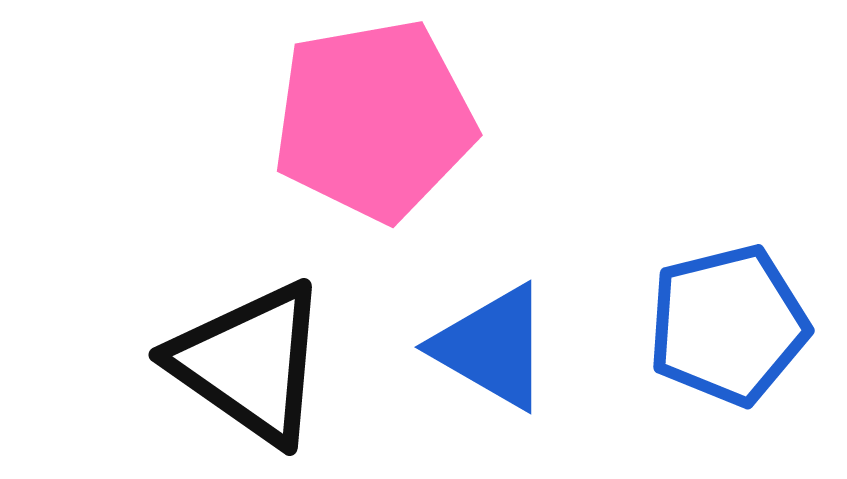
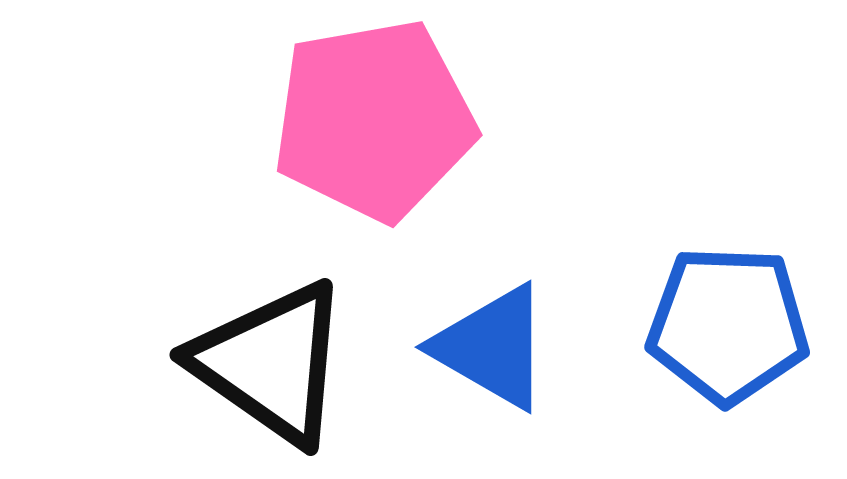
blue pentagon: rotated 16 degrees clockwise
black triangle: moved 21 px right
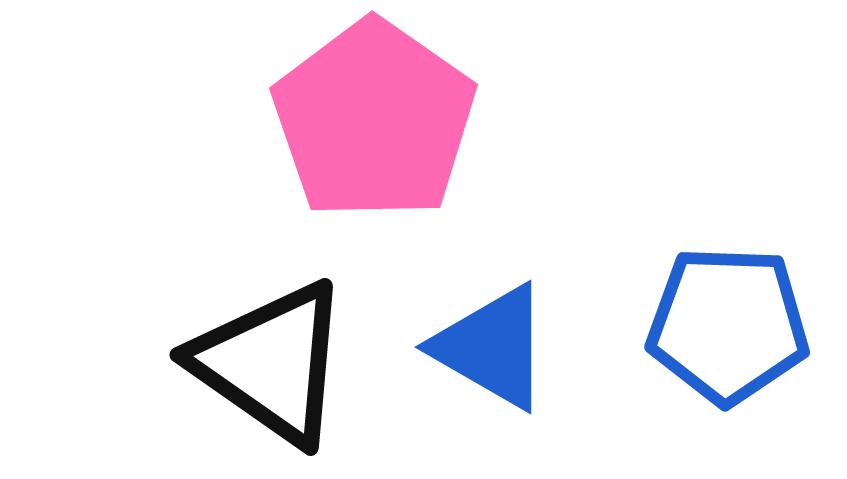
pink pentagon: rotated 27 degrees counterclockwise
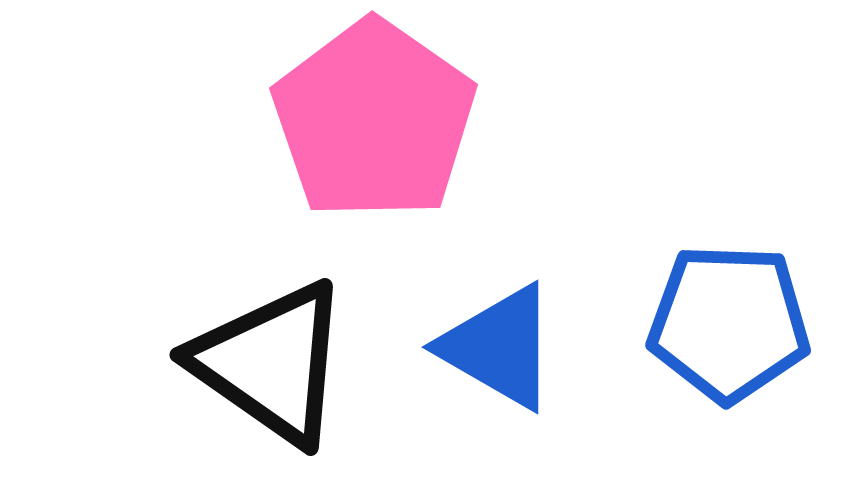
blue pentagon: moved 1 px right, 2 px up
blue triangle: moved 7 px right
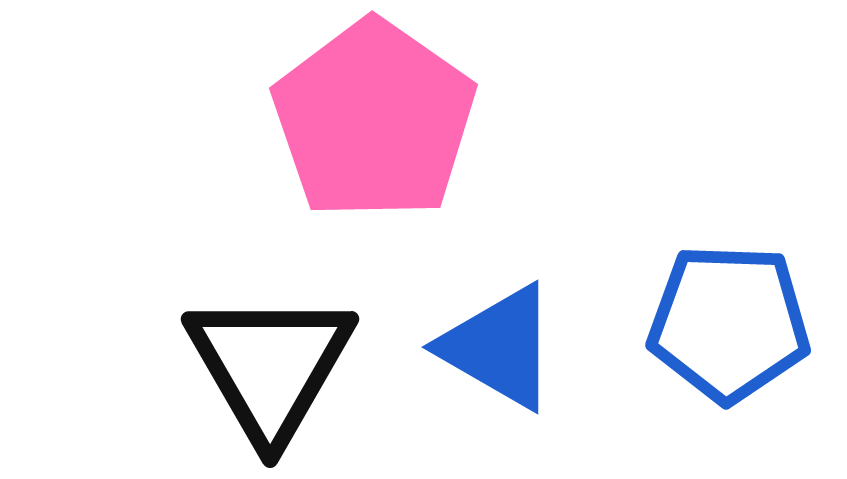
black triangle: moved 1 px left, 3 px down; rotated 25 degrees clockwise
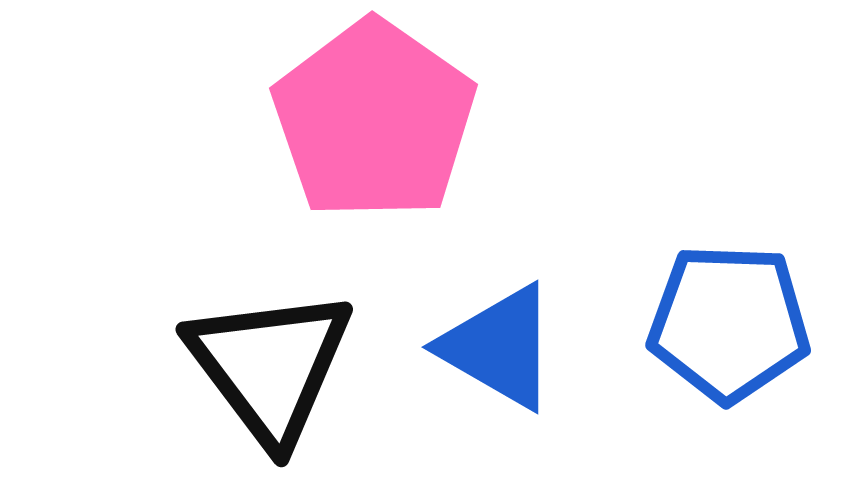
black triangle: rotated 7 degrees counterclockwise
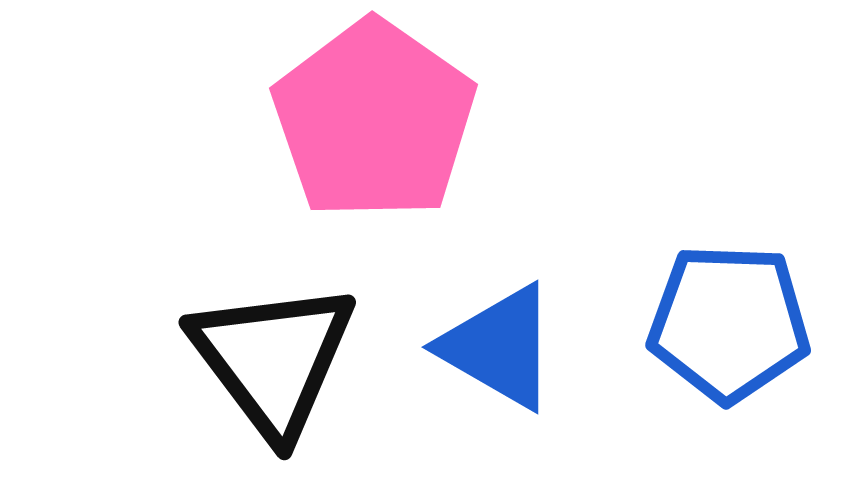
black triangle: moved 3 px right, 7 px up
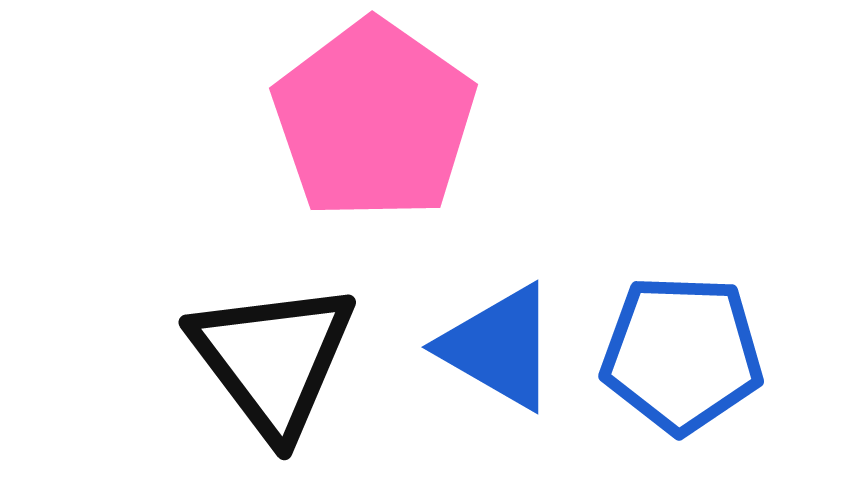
blue pentagon: moved 47 px left, 31 px down
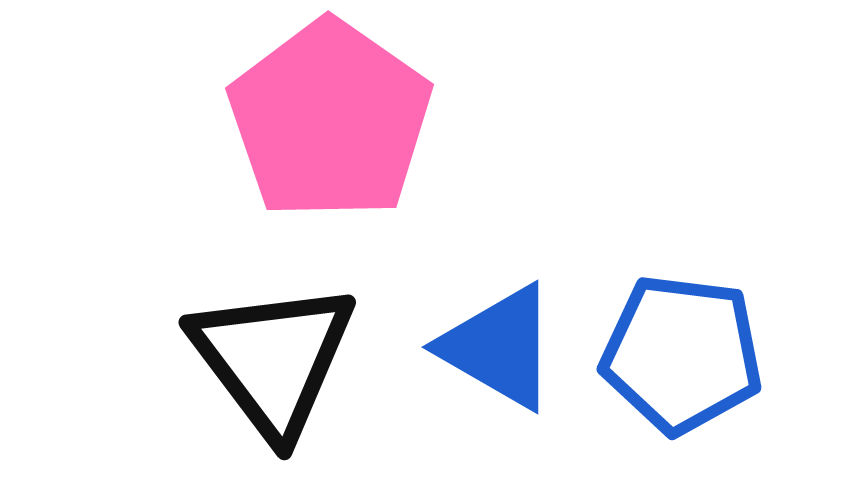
pink pentagon: moved 44 px left
blue pentagon: rotated 5 degrees clockwise
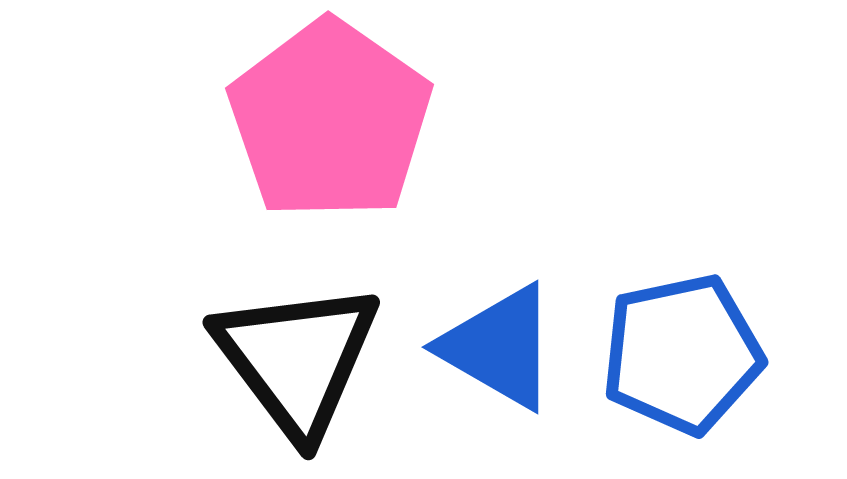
blue pentagon: rotated 19 degrees counterclockwise
black triangle: moved 24 px right
